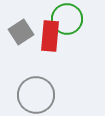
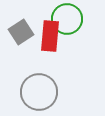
gray circle: moved 3 px right, 3 px up
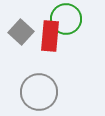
green circle: moved 1 px left
gray square: rotated 15 degrees counterclockwise
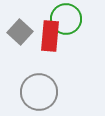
gray square: moved 1 px left
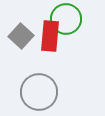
gray square: moved 1 px right, 4 px down
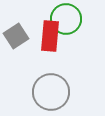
gray square: moved 5 px left; rotated 15 degrees clockwise
gray circle: moved 12 px right
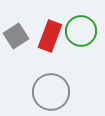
green circle: moved 15 px right, 12 px down
red rectangle: rotated 16 degrees clockwise
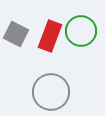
gray square: moved 2 px up; rotated 30 degrees counterclockwise
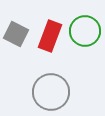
green circle: moved 4 px right
